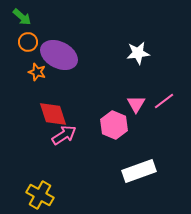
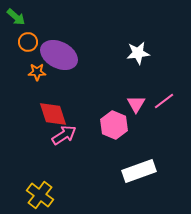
green arrow: moved 6 px left
orange star: rotated 18 degrees counterclockwise
yellow cross: rotated 8 degrees clockwise
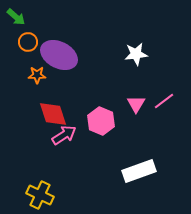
white star: moved 2 px left, 1 px down
orange star: moved 3 px down
pink hexagon: moved 13 px left, 4 px up
yellow cross: rotated 12 degrees counterclockwise
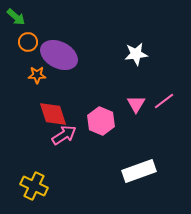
yellow cross: moved 6 px left, 9 px up
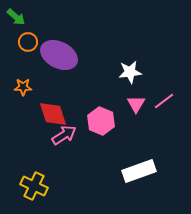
white star: moved 6 px left, 18 px down
orange star: moved 14 px left, 12 px down
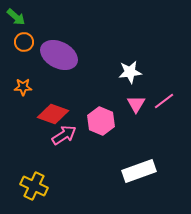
orange circle: moved 4 px left
red diamond: rotated 52 degrees counterclockwise
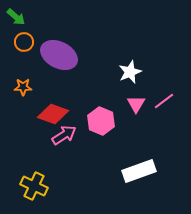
white star: rotated 15 degrees counterclockwise
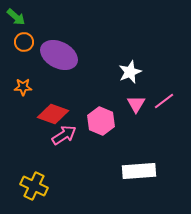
white rectangle: rotated 16 degrees clockwise
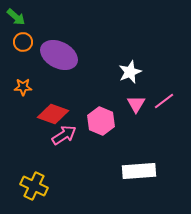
orange circle: moved 1 px left
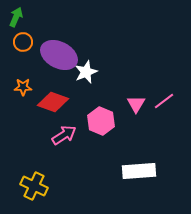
green arrow: rotated 108 degrees counterclockwise
white star: moved 44 px left
red diamond: moved 12 px up
